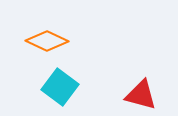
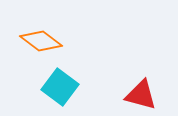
orange diamond: moved 6 px left; rotated 12 degrees clockwise
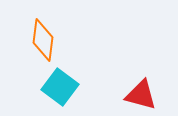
orange diamond: moved 2 px right, 1 px up; rotated 60 degrees clockwise
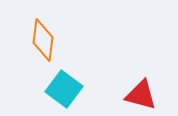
cyan square: moved 4 px right, 2 px down
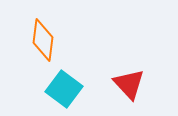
red triangle: moved 12 px left, 11 px up; rotated 32 degrees clockwise
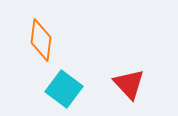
orange diamond: moved 2 px left
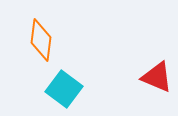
red triangle: moved 28 px right, 7 px up; rotated 24 degrees counterclockwise
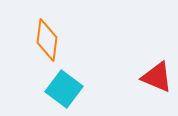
orange diamond: moved 6 px right
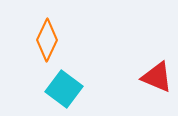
orange diamond: rotated 18 degrees clockwise
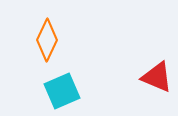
cyan square: moved 2 px left, 2 px down; rotated 30 degrees clockwise
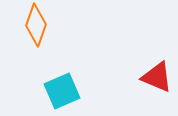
orange diamond: moved 11 px left, 15 px up; rotated 6 degrees counterclockwise
